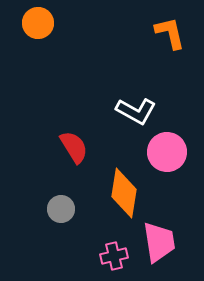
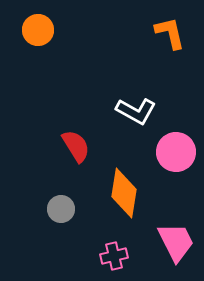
orange circle: moved 7 px down
red semicircle: moved 2 px right, 1 px up
pink circle: moved 9 px right
pink trapezoid: moved 17 px right; rotated 18 degrees counterclockwise
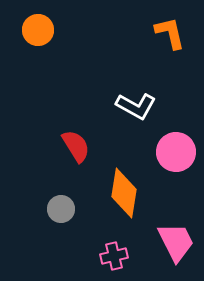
white L-shape: moved 5 px up
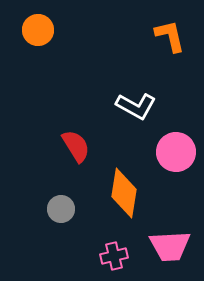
orange L-shape: moved 3 px down
pink trapezoid: moved 6 px left, 4 px down; rotated 114 degrees clockwise
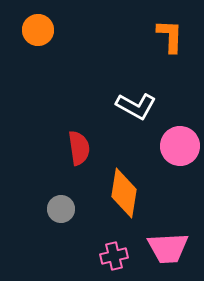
orange L-shape: rotated 15 degrees clockwise
red semicircle: moved 3 px right, 2 px down; rotated 24 degrees clockwise
pink circle: moved 4 px right, 6 px up
pink trapezoid: moved 2 px left, 2 px down
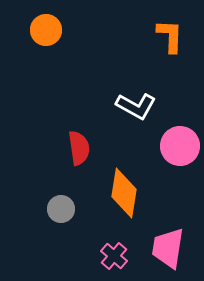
orange circle: moved 8 px right
pink trapezoid: rotated 102 degrees clockwise
pink cross: rotated 36 degrees counterclockwise
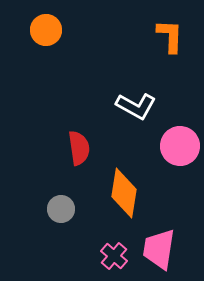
pink trapezoid: moved 9 px left, 1 px down
